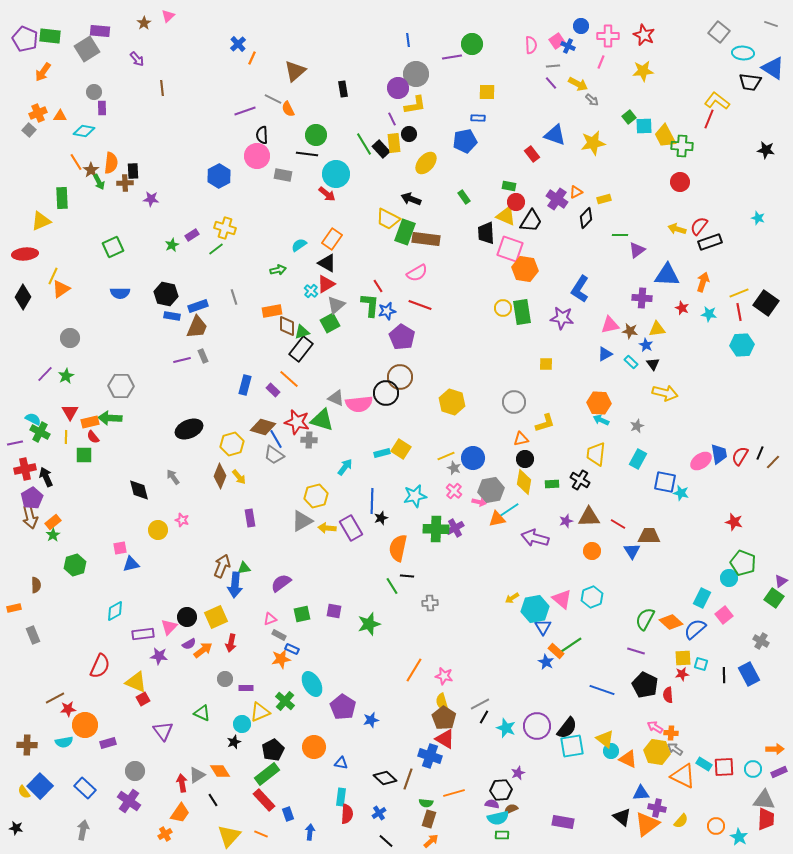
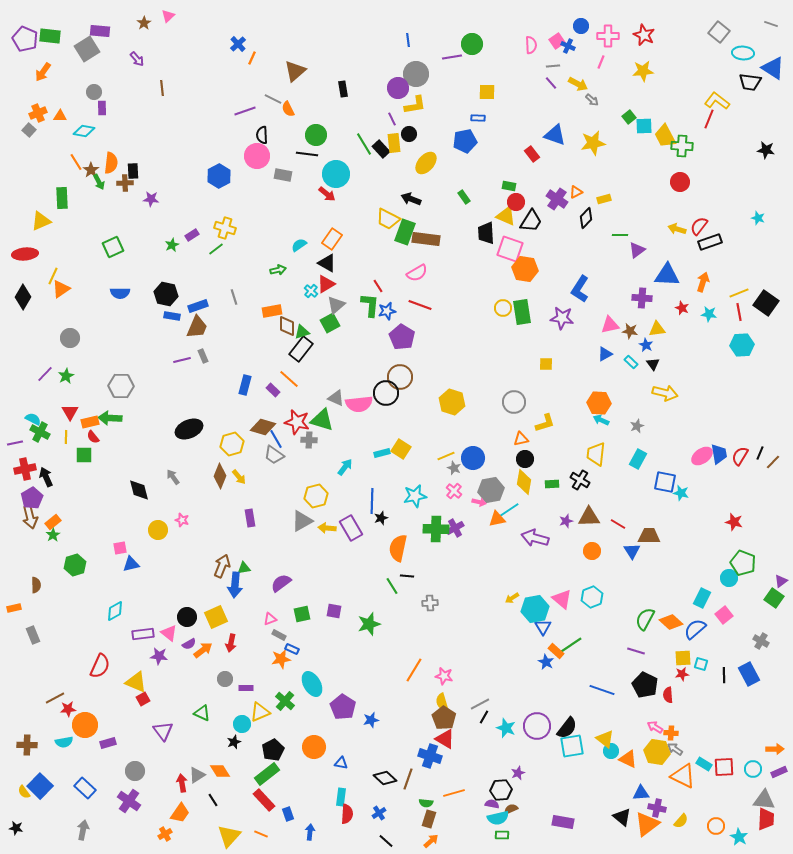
pink ellipse at (701, 461): moved 1 px right, 5 px up
pink triangle at (169, 627): moved 6 px down; rotated 36 degrees counterclockwise
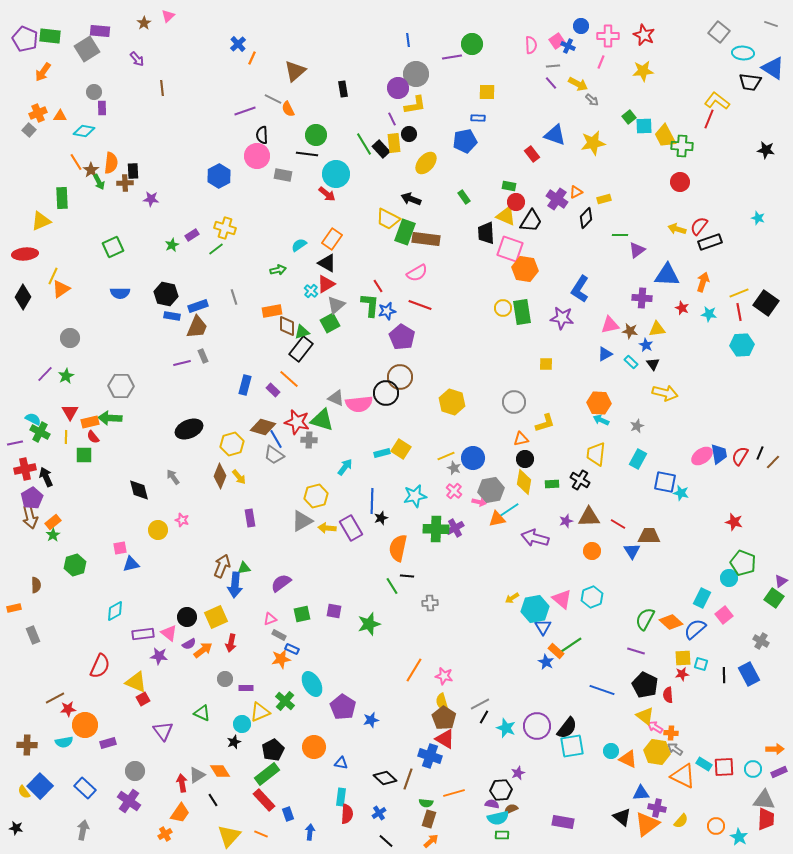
purple line at (182, 360): moved 3 px down
yellow triangle at (605, 739): moved 40 px right, 23 px up
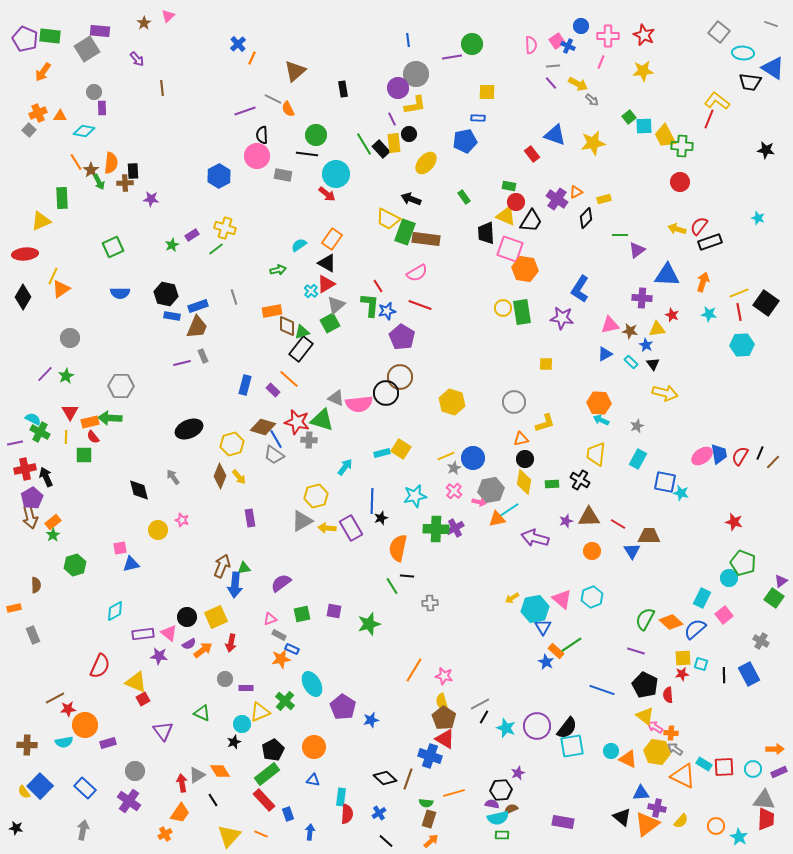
red star at (682, 308): moved 10 px left, 7 px down
gray star at (454, 468): rotated 24 degrees clockwise
blue triangle at (341, 763): moved 28 px left, 17 px down
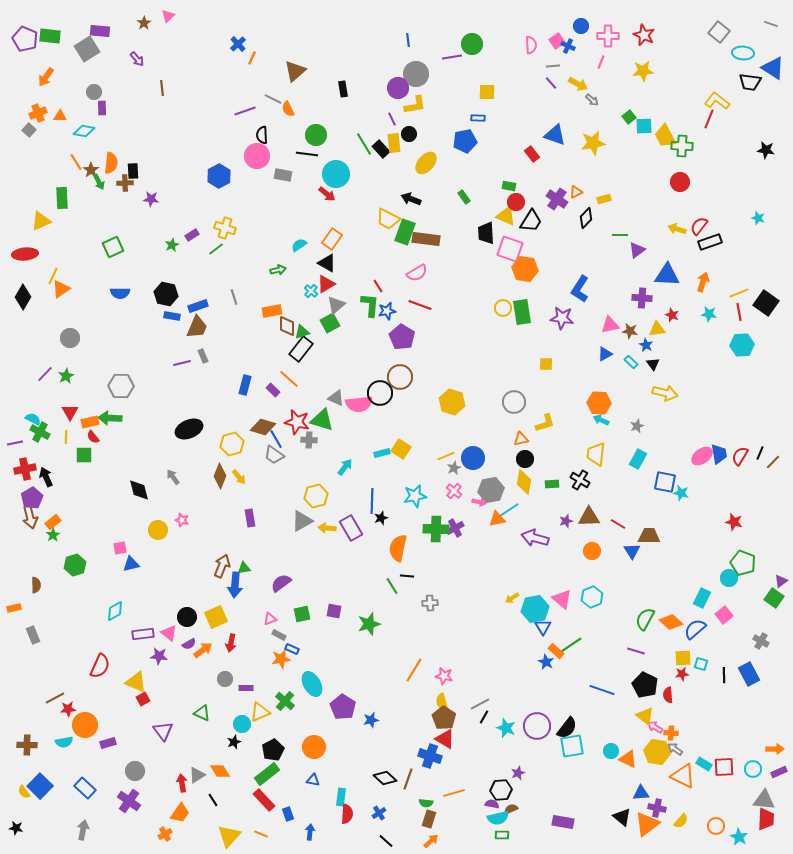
orange arrow at (43, 72): moved 3 px right, 5 px down
black circle at (386, 393): moved 6 px left
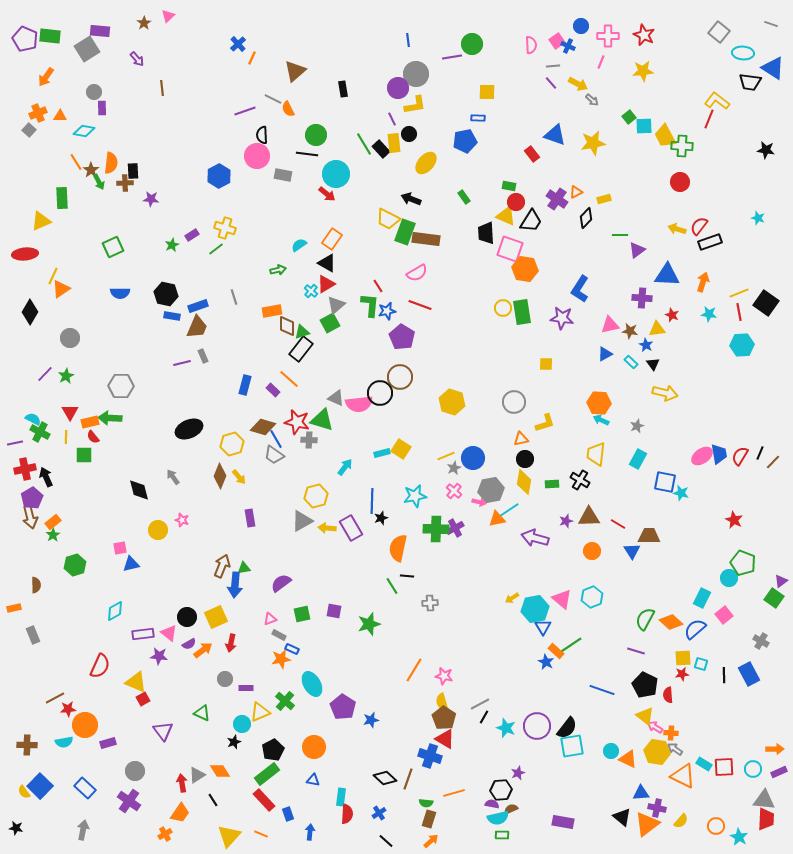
black diamond at (23, 297): moved 7 px right, 15 px down
red star at (734, 522): moved 2 px up; rotated 12 degrees clockwise
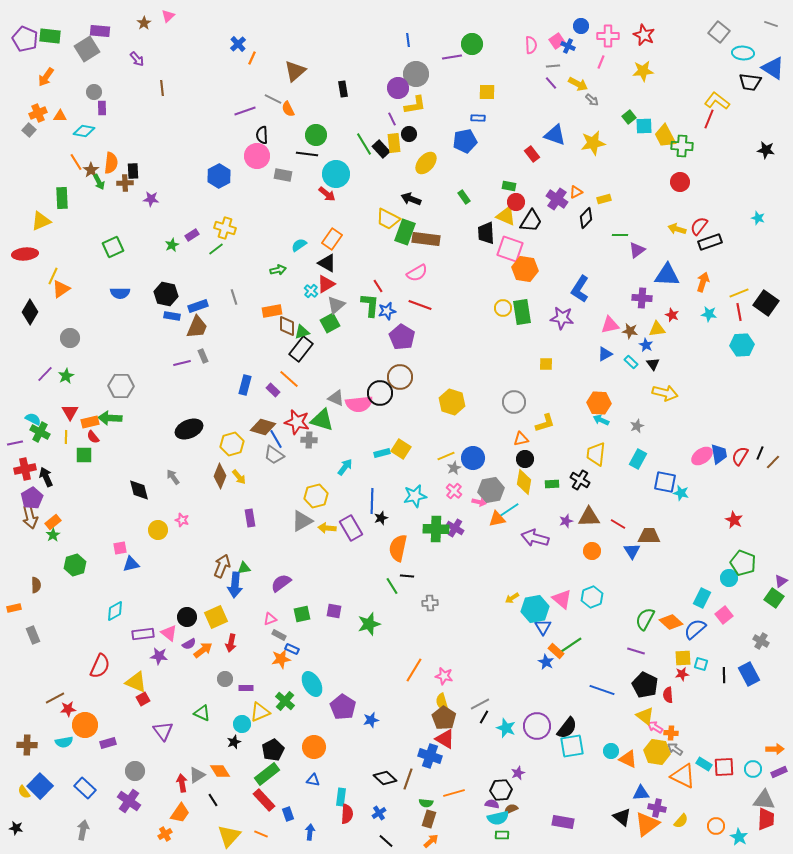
purple cross at (455, 528): rotated 30 degrees counterclockwise
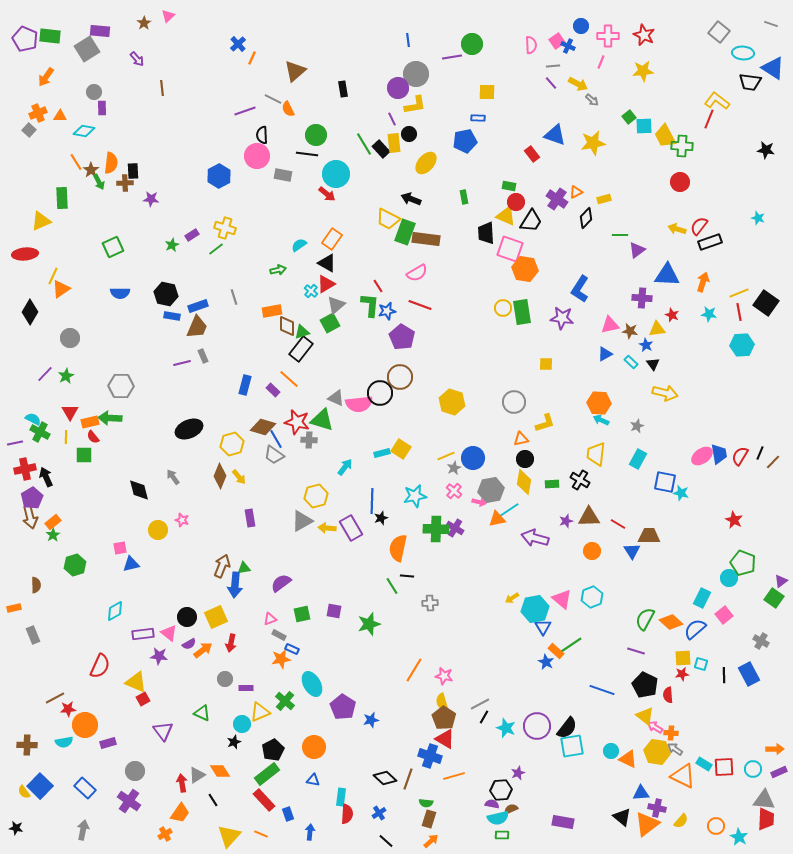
green rectangle at (464, 197): rotated 24 degrees clockwise
orange line at (454, 793): moved 17 px up
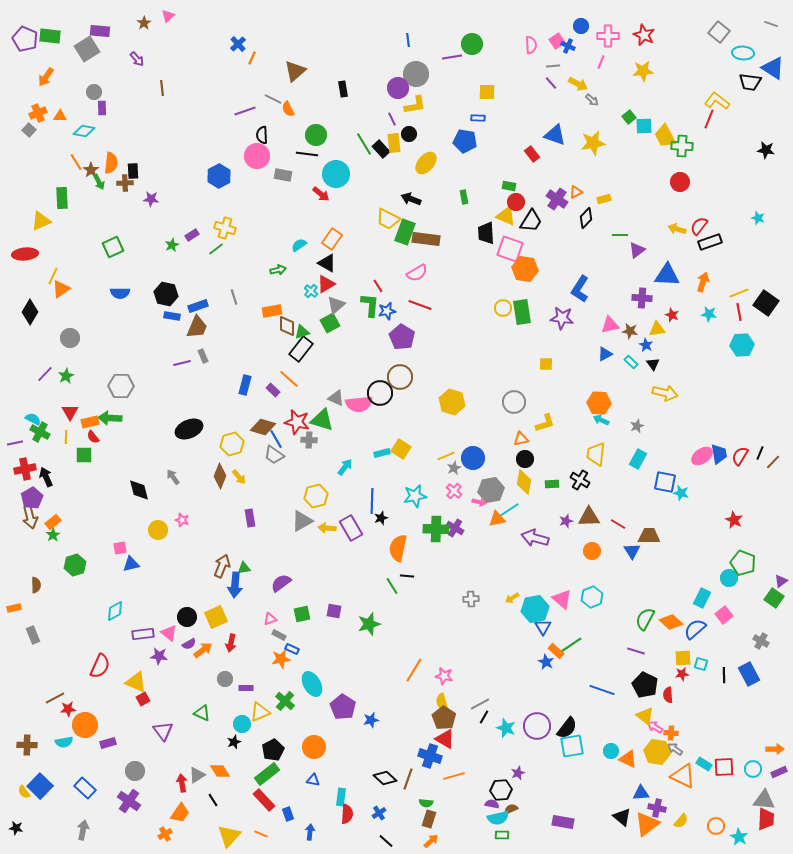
blue pentagon at (465, 141): rotated 20 degrees clockwise
red arrow at (327, 194): moved 6 px left
gray cross at (430, 603): moved 41 px right, 4 px up
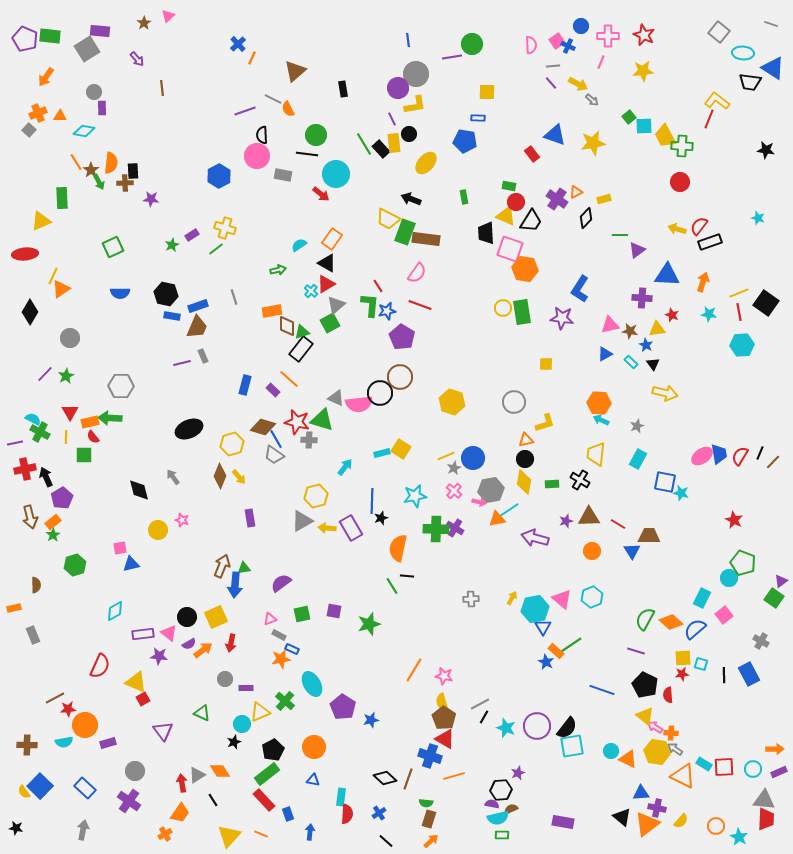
pink semicircle at (417, 273): rotated 25 degrees counterclockwise
orange triangle at (521, 439): moved 5 px right, 1 px down
purple pentagon at (32, 498): moved 30 px right
yellow arrow at (512, 598): rotated 152 degrees clockwise
